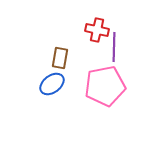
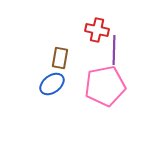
purple line: moved 3 px down
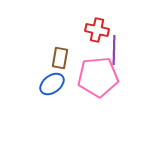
pink pentagon: moved 7 px left, 9 px up; rotated 6 degrees clockwise
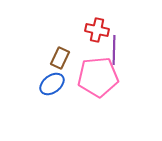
brown rectangle: rotated 15 degrees clockwise
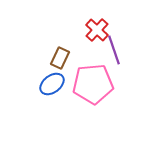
red cross: rotated 30 degrees clockwise
purple line: rotated 20 degrees counterclockwise
pink pentagon: moved 5 px left, 7 px down
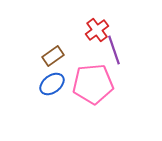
red cross: rotated 10 degrees clockwise
brown rectangle: moved 7 px left, 2 px up; rotated 30 degrees clockwise
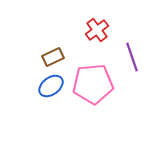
purple line: moved 18 px right, 7 px down
brown rectangle: moved 1 px down; rotated 10 degrees clockwise
blue ellipse: moved 1 px left, 2 px down
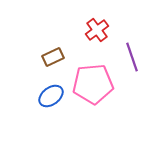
blue ellipse: moved 10 px down
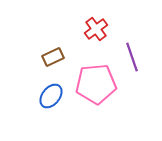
red cross: moved 1 px left, 1 px up
pink pentagon: moved 3 px right
blue ellipse: rotated 15 degrees counterclockwise
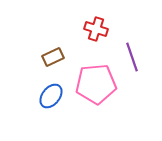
red cross: rotated 35 degrees counterclockwise
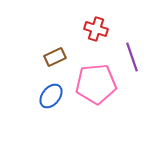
brown rectangle: moved 2 px right
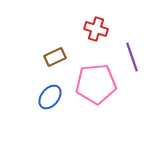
blue ellipse: moved 1 px left, 1 px down
